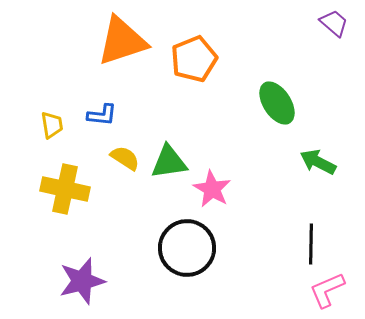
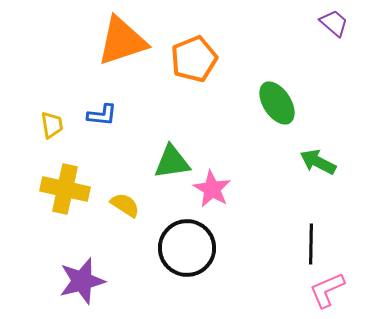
yellow semicircle: moved 47 px down
green triangle: moved 3 px right
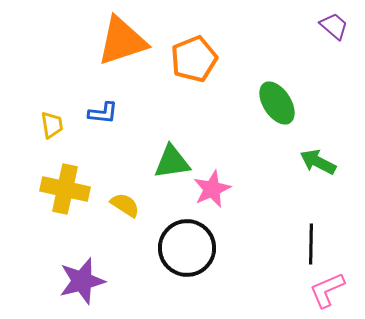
purple trapezoid: moved 3 px down
blue L-shape: moved 1 px right, 2 px up
pink star: rotated 18 degrees clockwise
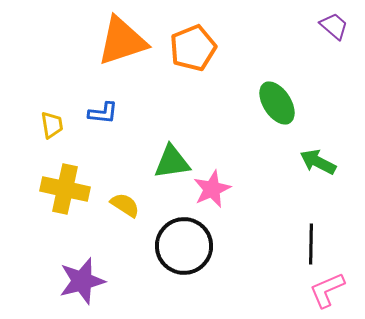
orange pentagon: moved 1 px left, 11 px up
black circle: moved 3 px left, 2 px up
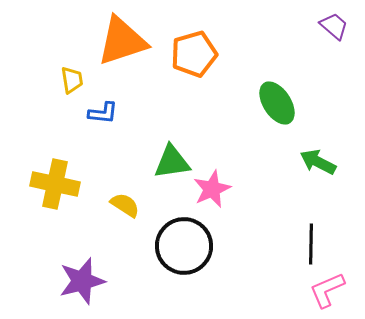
orange pentagon: moved 1 px right, 6 px down; rotated 6 degrees clockwise
yellow trapezoid: moved 20 px right, 45 px up
yellow cross: moved 10 px left, 5 px up
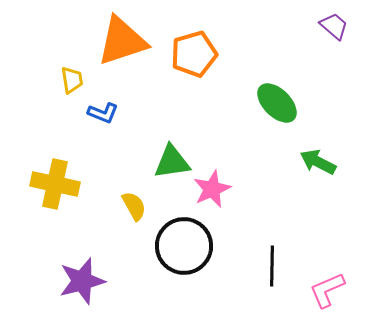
green ellipse: rotated 12 degrees counterclockwise
blue L-shape: rotated 16 degrees clockwise
yellow semicircle: moved 9 px right, 1 px down; rotated 28 degrees clockwise
black line: moved 39 px left, 22 px down
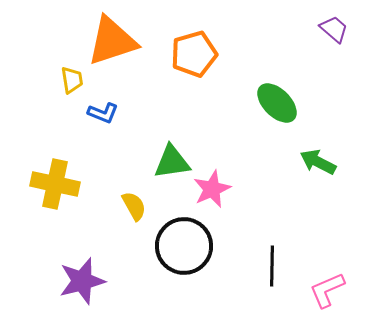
purple trapezoid: moved 3 px down
orange triangle: moved 10 px left
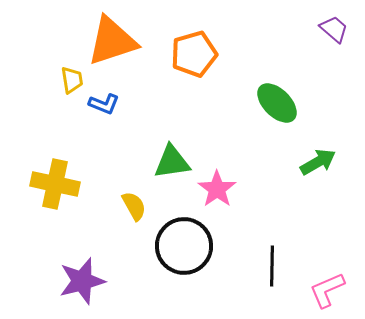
blue L-shape: moved 1 px right, 9 px up
green arrow: rotated 123 degrees clockwise
pink star: moved 5 px right; rotated 12 degrees counterclockwise
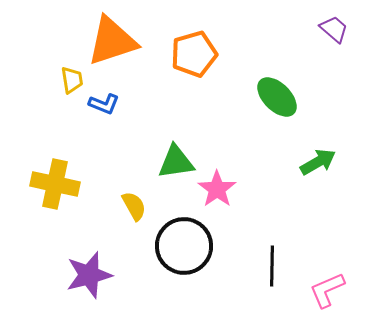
green ellipse: moved 6 px up
green triangle: moved 4 px right
purple star: moved 7 px right, 6 px up
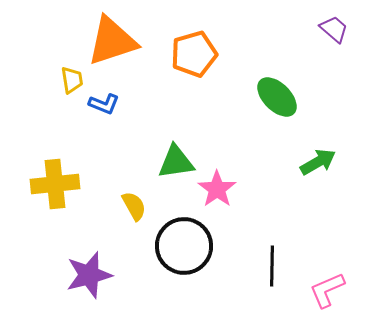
yellow cross: rotated 18 degrees counterclockwise
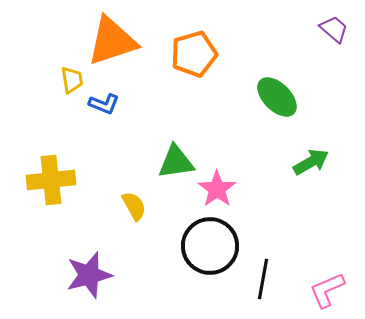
green arrow: moved 7 px left
yellow cross: moved 4 px left, 4 px up
black circle: moved 26 px right
black line: moved 9 px left, 13 px down; rotated 9 degrees clockwise
